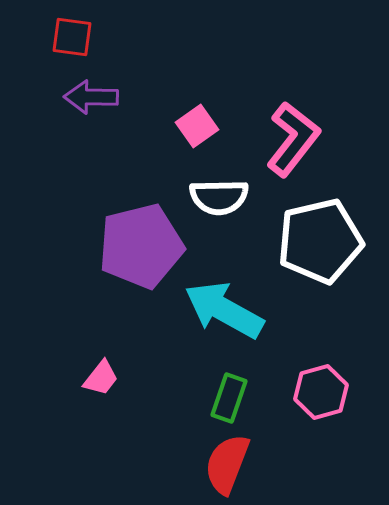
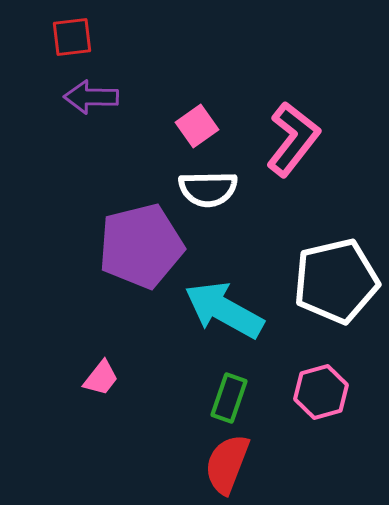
red square: rotated 15 degrees counterclockwise
white semicircle: moved 11 px left, 8 px up
white pentagon: moved 16 px right, 40 px down
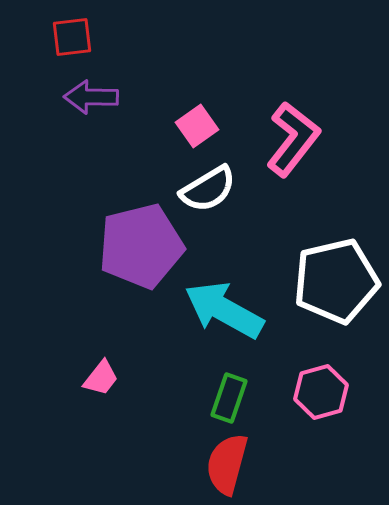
white semicircle: rotated 30 degrees counterclockwise
red semicircle: rotated 6 degrees counterclockwise
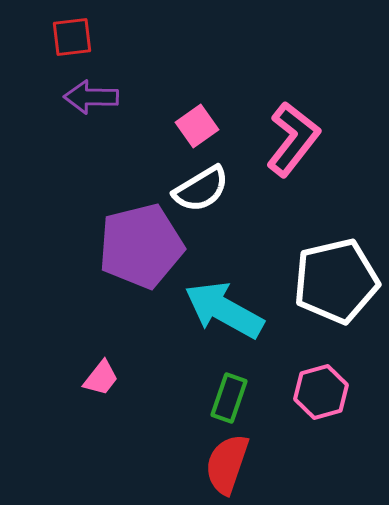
white semicircle: moved 7 px left
red semicircle: rotated 4 degrees clockwise
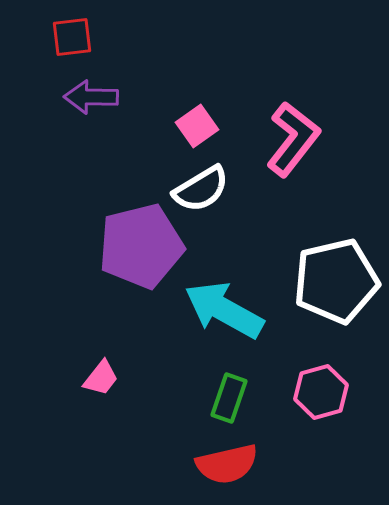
red semicircle: rotated 122 degrees counterclockwise
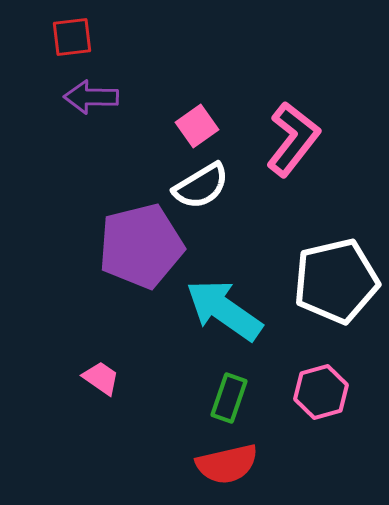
white semicircle: moved 3 px up
cyan arrow: rotated 6 degrees clockwise
pink trapezoid: rotated 93 degrees counterclockwise
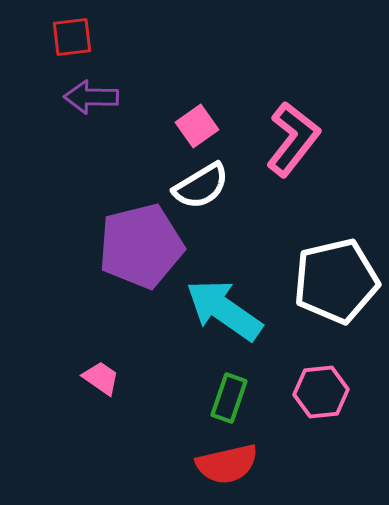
pink hexagon: rotated 10 degrees clockwise
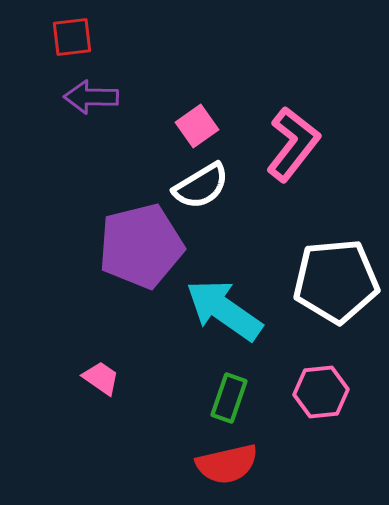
pink L-shape: moved 5 px down
white pentagon: rotated 8 degrees clockwise
